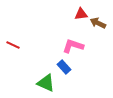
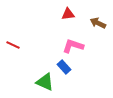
red triangle: moved 13 px left
green triangle: moved 1 px left, 1 px up
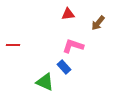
brown arrow: rotated 77 degrees counterclockwise
red line: rotated 24 degrees counterclockwise
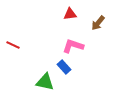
red triangle: moved 2 px right
red line: rotated 24 degrees clockwise
green triangle: rotated 12 degrees counterclockwise
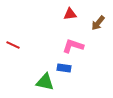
blue rectangle: moved 1 px down; rotated 40 degrees counterclockwise
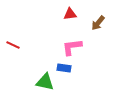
pink L-shape: moved 1 px left, 1 px down; rotated 25 degrees counterclockwise
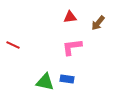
red triangle: moved 3 px down
blue rectangle: moved 3 px right, 11 px down
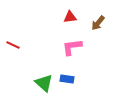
green triangle: moved 1 px left, 1 px down; rotated 30 degrees clockwise
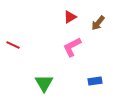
red triangle: rotated 24 degrees counterclockwise
pink L-shape: rotated 20 degrees counterclockwise
blue rectangle: moved 28 px right, 2 px down; rotated 16 degrees counterclockwise
green triangle: rotated 18 degrees clockwise
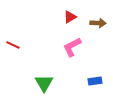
brown arrow: rotated 126 degrees counterclockwise
